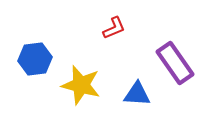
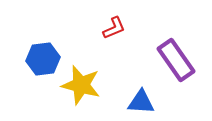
blue hexagon: moved 8 px right
purple rectangle: moved 1 px right, 3 px up
blue triangle: moved 4 px right, 8 px down
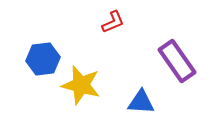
red L-shape: moved 1 px left, 6 px up
purple rectangle: moved 1 px right, 1 px down
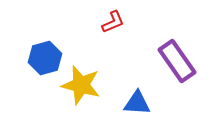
blue hexagon: moved 2 px right, 1 px up; rotated 8 degrees counterclockwise
blue triangle: moved 4 px left, 1 px down
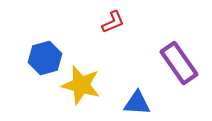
purple rectangle: moved 2 px right, 2 px down
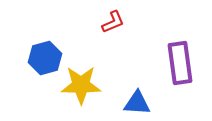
purple rectangle: moved 1 px right; rotated 27 degrees clockwise
yellow star: rotated 15 degrees counterclockwise
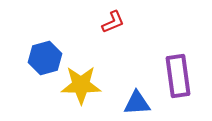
purple rectangle: moved 2 px left, 13 px down
blue triangle: rotated 8 degrees counterclockwise
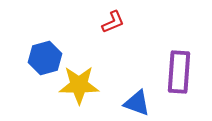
purple rectangle: moved 1 px right, 4 px up; rotated 12 degrees clockwise
yellow star: moved 2 px left
blue triangle: rotated 24 degrees clockwise
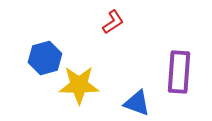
red L-shape: rotated 10 degrees counterclockwise
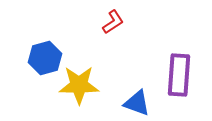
purple rectangle: moved 3 px down
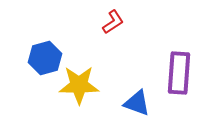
purple rectangle: moved 2 px up
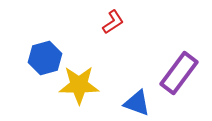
purple rectangle: rotated 33 degrees clockwise
